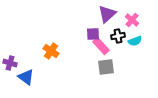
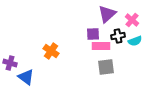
pink rectangle: rotated 48 degrees counterclockwise
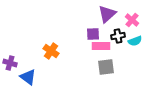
blue triangle: moved 2 px right
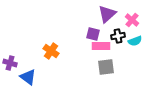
purple square: rotated 16 degrees clockwise
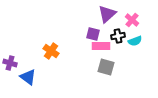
gray square: rotated 24 degrees clockwise
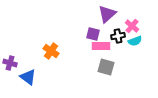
pink cross: moved 6 px down
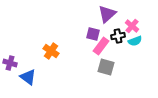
pink rectangle: rotated 54 degrees counterclockwise
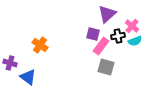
orange cross: moved 11 px left, 6 px up
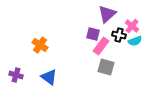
black cross: moved 1 px right, 1 px up; rotated 24 degrees clockwise
purple cross: moved 6 px right, 12 px down
blue triangle: moved 21 px right
